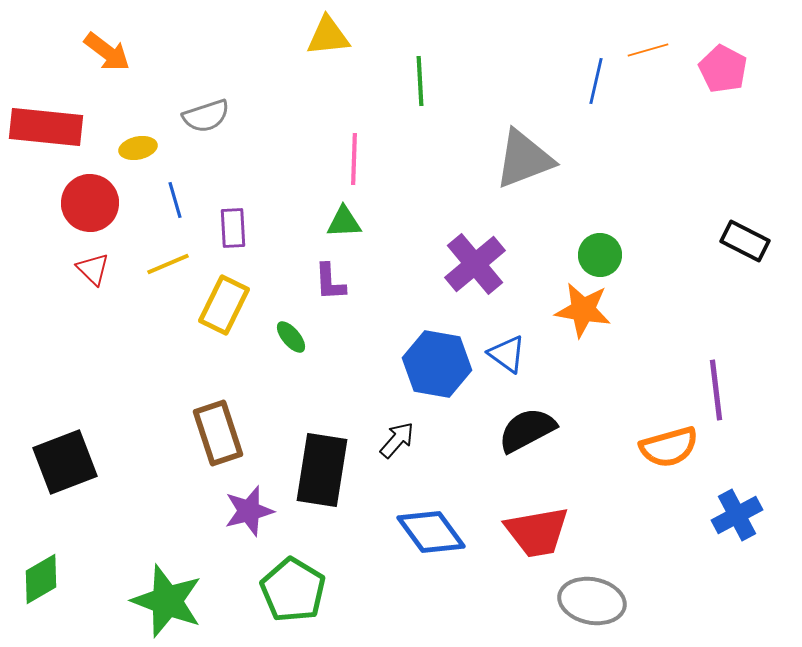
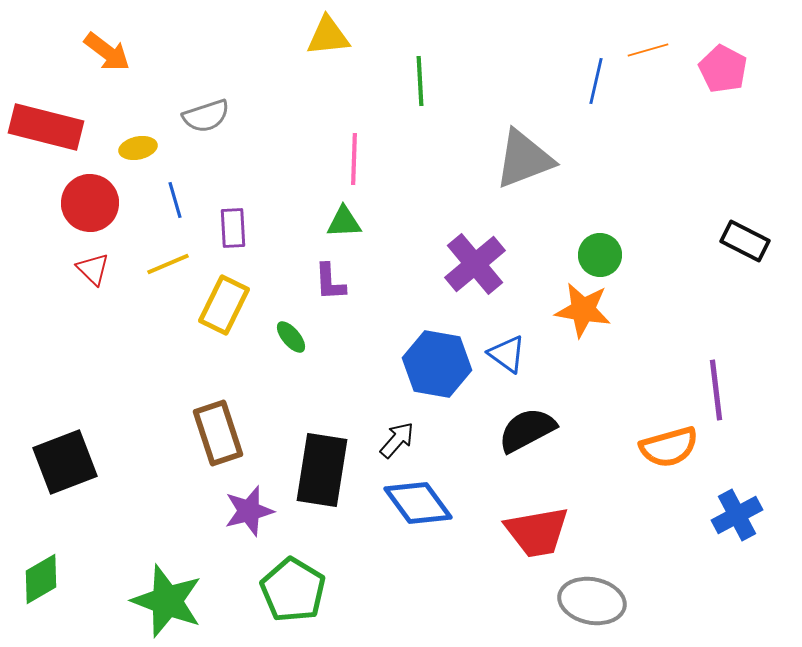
red rectangle at (46, 127): rotated 8 degrees clockwise
blue diamond at (431, 532): moved 13 px left, 29 px up
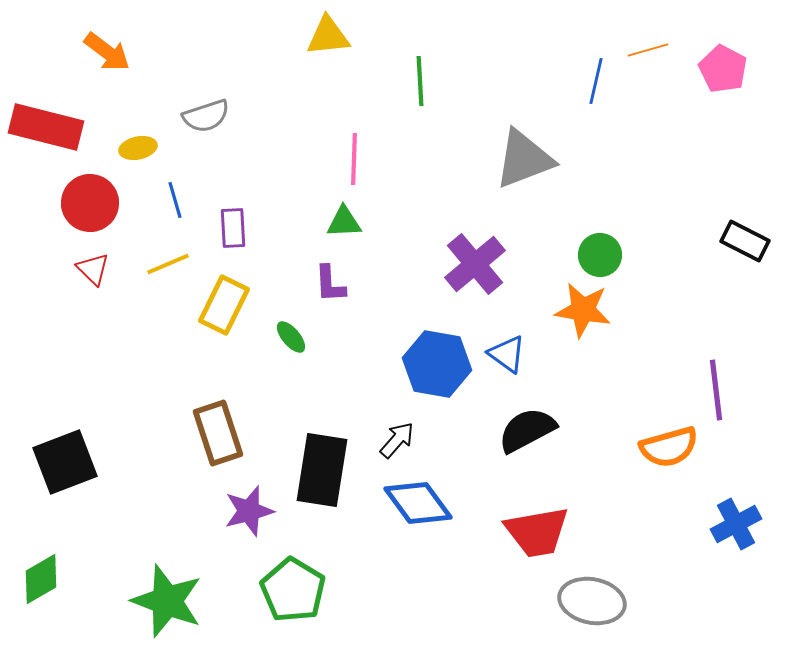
purple L-shape at (330, 282): moved 2 px down
blue cross at (737, 515): moved 1 px left, 9 px down
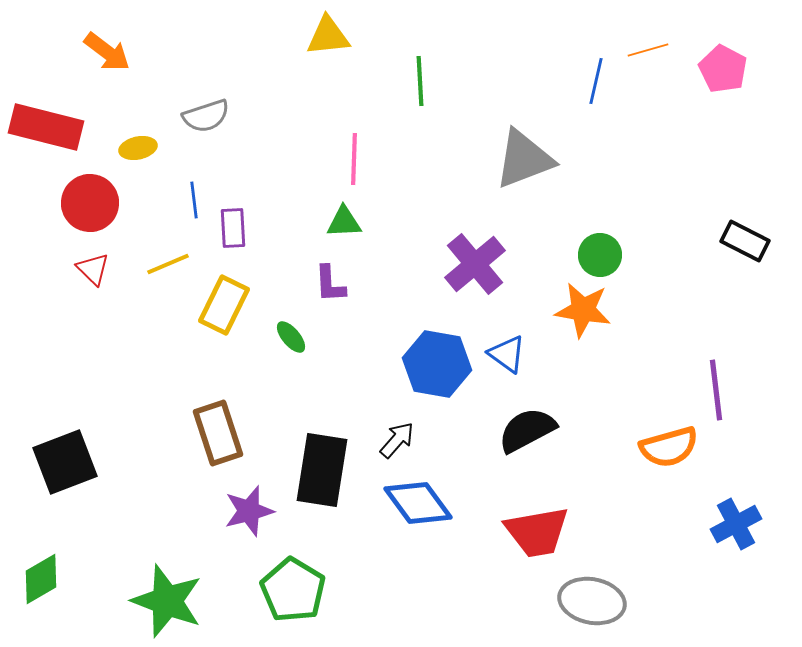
blue line at (175, 200): moved 19 px right; rotated 9 degrees clockwise
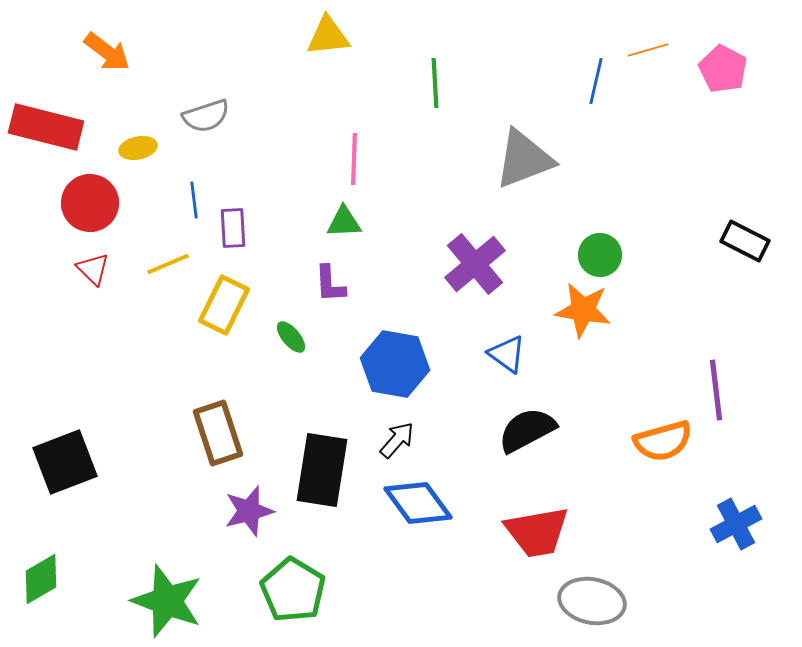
green line at (420, 81): moved 15 px right, 2 px down
blue hexagon at (437, 364): moved 42 px left
orange semicircle at (669, 447): moved 6 px left, 6 px up
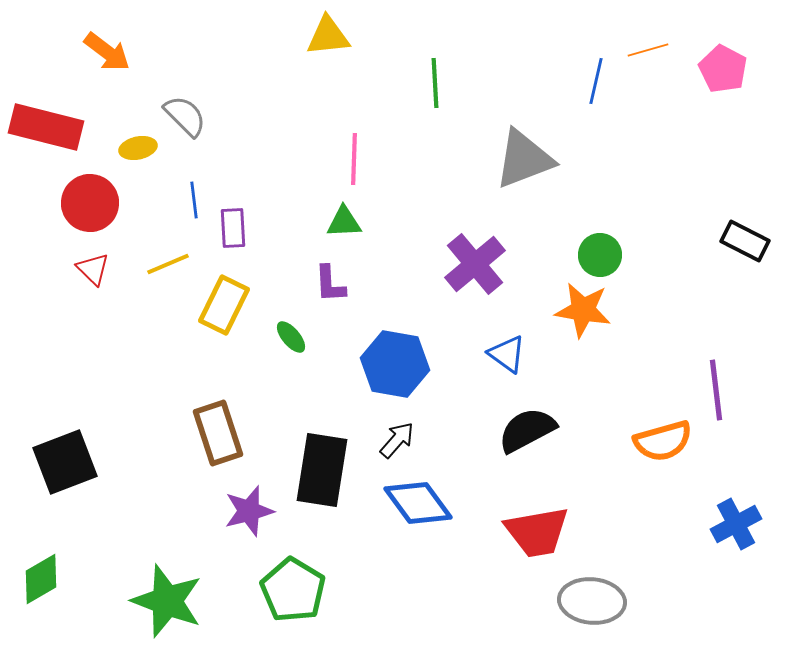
gray semicircle at (206, 116): moved 21 px left; rotated 117 degrees counterclockwise
gray ellipse at (592, 601): rotated 6 degrees counterclockwise
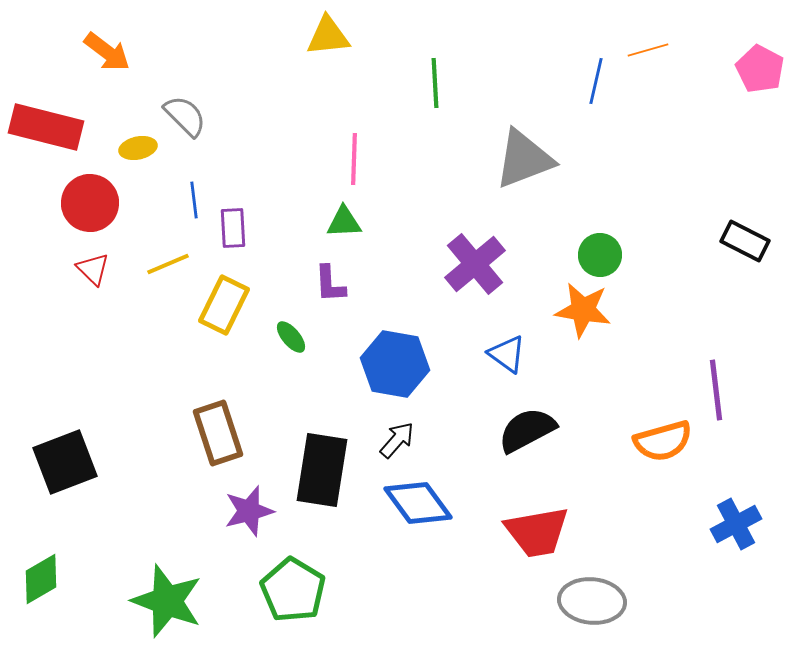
pink pentagon at (723, 69): moved 37 px right
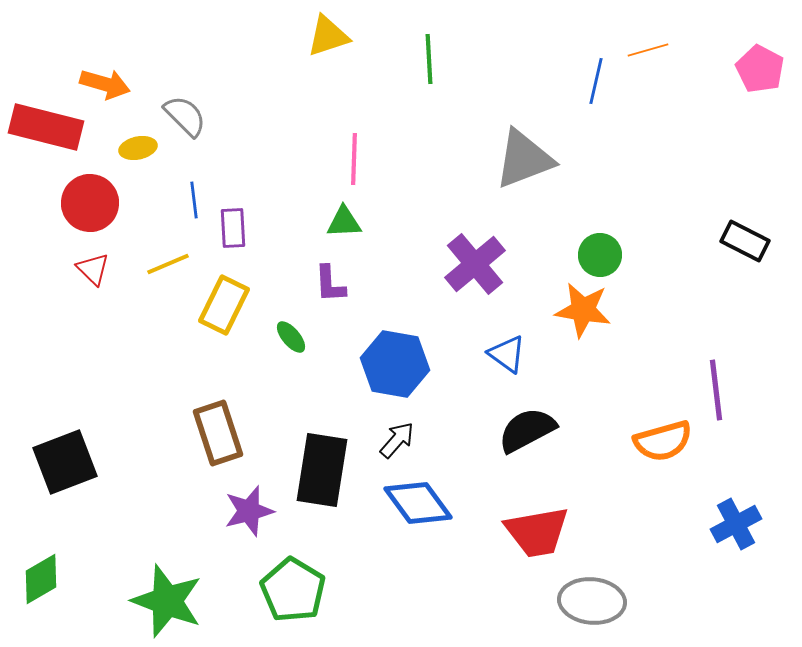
yellow triangle at (328, 36): rotated 12 degrees counterclockwise
orange arrow at (107, 52): moved 2 px left, 32 px down; rotated 21 degrees counterclockwise
green line at (435, 83): moved 6 px left, 24 px up
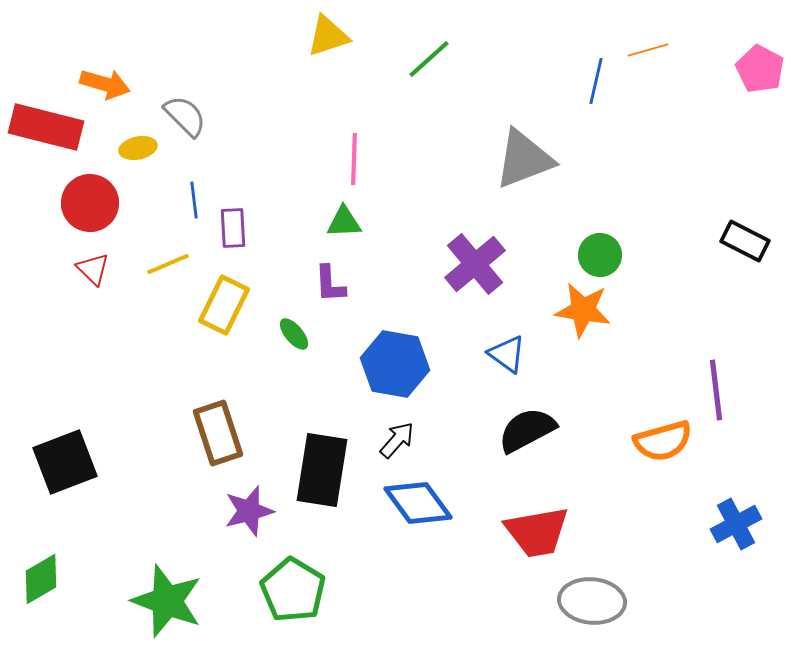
green line at (429, 59): rotated 51 degrees clockwise
green ellipse at (291, 337): moved 3 px right, 3 px up
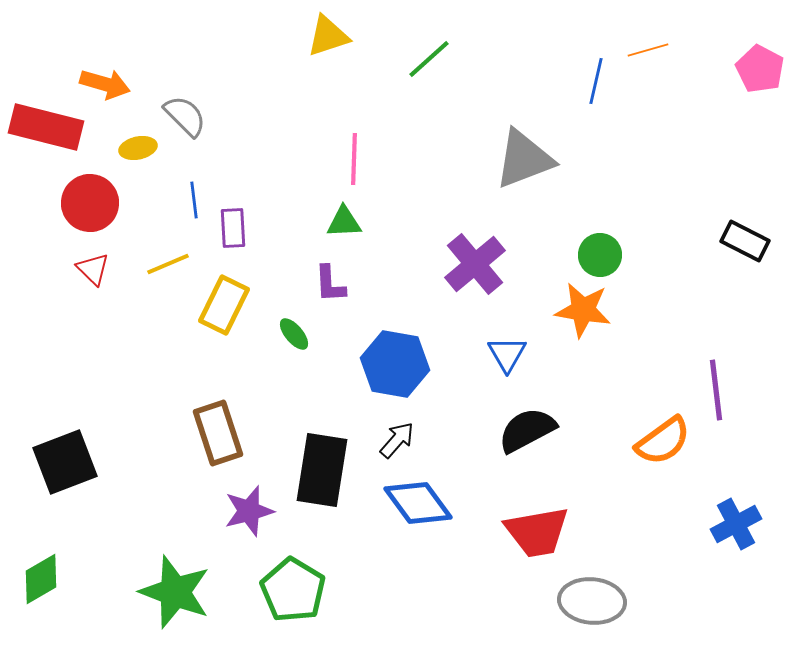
blue triangle at (507, 354): rotated 24 degrees clockwise
orange semicircle at (663, 441): rotated 20 degrees counterclockwise
green star at (167, 601): moved 8 px right, 9 px up
